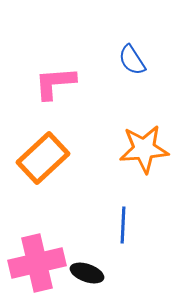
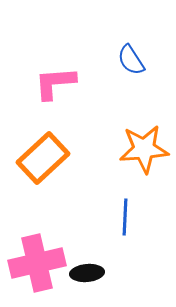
blue semicircle: moved 1 px left
blue line: moved 2 px right, 8 px up
black ellipse: rotated 24 degrees counterclockwise
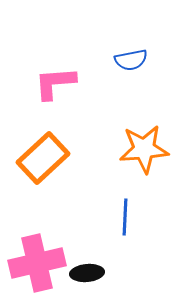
blue semicircle: rotated 68 degrees counterclockwise
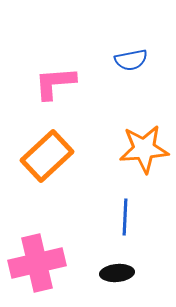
orange rectangle: moved 4 px right, 2 px up
black ellipse: moved 30 px right
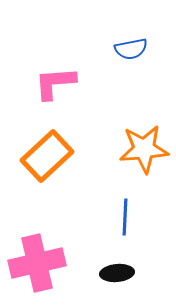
blue semicircle: moved 11 px up
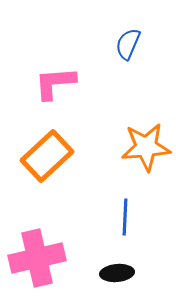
blue semicircle: moved 3 px left, 5 px up; rotated 124 degrees clockwise
orange star: moved 2 px right, 2 px up
pink cross: moved 5 px up
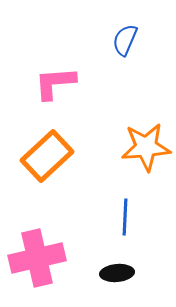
blue semicircle: moved 3 px left, 4 px up
